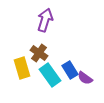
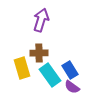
purple arrow: moved 4 px left
brown cross: rotated 36 degrees counterclockwise
purple semicircle: moved 13 px left, 9 px down
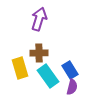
purple arrow: moved 2 px left, 1 px up
yellow rectangle: moved 2 px left
cyan rectangle: moved 2 px left, 1 px down
purple semicircle: rotated 112 degrees counterclockwise
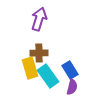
yellow rectangle: moved 10 px right
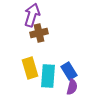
purple arrow: moved 7 px left, 4 px up
brown cross: moved 20 px up; rotated 12 degrees counterclockwise
blue rectangle: moved 1 px left, 1 px down
cyan rectangle: rotated 40 degrees clockwise
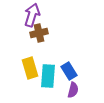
purple semicircle: moved 1 px right, 3 px down
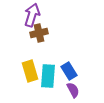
yellow rectangle: moved 3 px down
purple semicircle: rotated 42 degrees counterclockwise
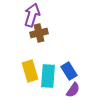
purple semicircle: rotated 63 degrees clockwise
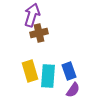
blue rectangle: rotated 12 degrees clockwise
